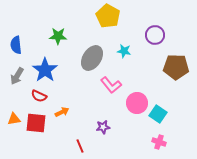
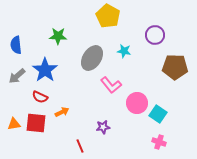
brown pentagon: moved 1 px left
gray arrow: rotated 18 degrees clockwise
red semicircle: moved 1 px right, 1 px down
orange triangle: moved 5 px down
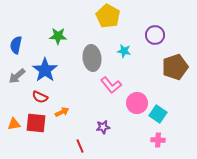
blue semicircle: rotated 18 degrees clockwise
gray ellipse: rotated 40 degrees counterclockwise
brown pentagon: rotated 20 degrees counterclockwise
pink cross: moved 1 px left, 2 px up; rotated 16 degrees counterclockwise
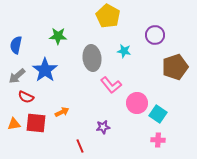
red semicircle: moved 14 px left
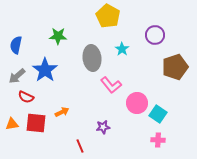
cyan star: moved 2 px left, 2 px up; rotated 24 degrees clockwise
orange triangle: moved 2 px left
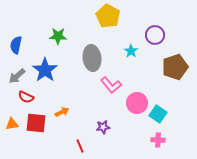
cyan star: moved 9 px right, 2 px down
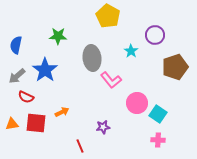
pink L-shape: moved 5 px up
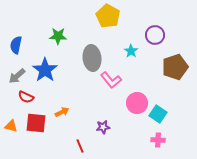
orange triangle: moved 1 px left, 2 px down; rotated 24 degrees clockwise
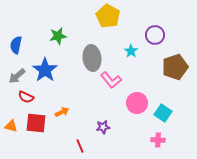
green star: rotated 12 degrees counterclockwise
cyan square: moved 5 px right, 1 px up
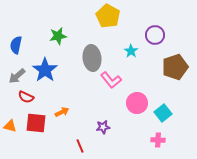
cyan square: rotated 18 degrees clockwise
orange triangle: moved 1 px left
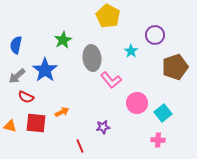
green star: moved 5 px right, 4 px down; rotated 18 degrees counterclockwise
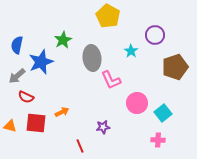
blue semicircle: moved 1 px right
blue star: moved 4 px left, 8 px up; rotated 15 degrees clockwise
pink L-shape: rotated 15 degrees clockwise
